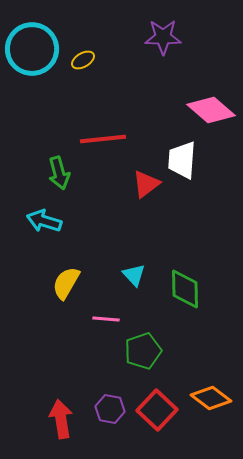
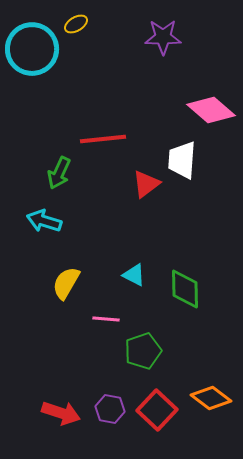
yellow ellipse: moved 7 px left, 36 px up
green arrow: rotated 40 degrees clockwise
cyan triangle: rotated 20 degrees counterclockwise
red arrow: moved 6 px up; rotated 117 degrees clockwise
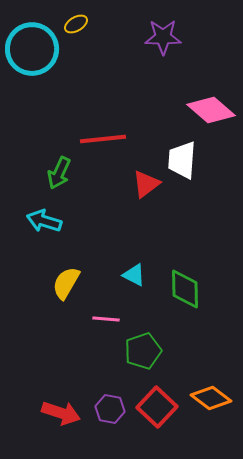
red square: moved 3 px up
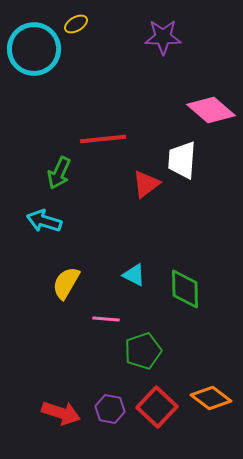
cyan circle: moved 2 px right
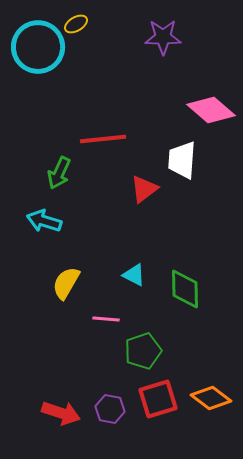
cyan circle: moved 4 px right, 2 px up
red triangle: moved 2 px left, 5 px down
red square: moved 1 px right, 8 px up; rotated 30 degrees clockwise
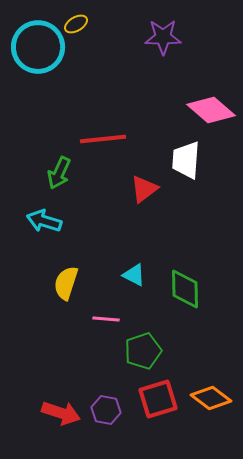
white trapezoid: moved 4 px right
yellow semicircle: rotated 12 degrees counterclockwise
purple hexagon: moved 4 px left, 1 px down
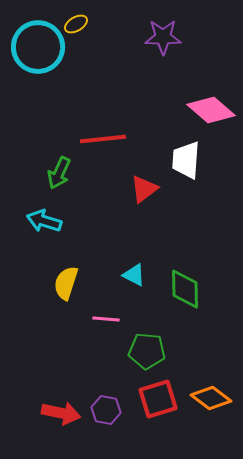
green pentagon: moved 4 px right; rotated 24 degrees clockwise
red arrow: rotated 6 degrees counterclockwise
